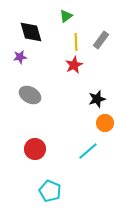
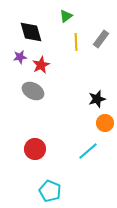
gray rectangle: moved 1 px up
red star: moved 33 px left
gray ellipse: moved 3 px right, 4 px up
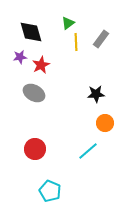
green triangle: moved 2 px right, 7 px down
gray ellipse: moved 1 px right, 2 px down
black star: moved 1 px left, 5 px up; rotated 12 degrees clockwise
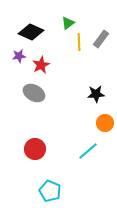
black diamond: rotated 50 degrees counterclockwise
yellow line: moved 3 px right
purple star: moved 1 px left, 1 px up
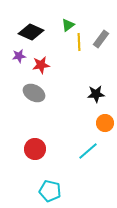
green triangle: moved 2 px down
red star: rotated 18 degrees clockwise
cyan pentagon: rotated 10 degrees counterclockwise
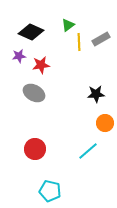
gray rectangle: rotated 24 degrees clockwise
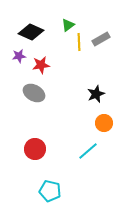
black star: rotated 18 degrees counterclockwise
orange circle: moved 1 px left
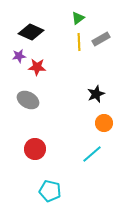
green triangle: moved 10 px right, 7 px up
red star: moved 4 px left, 2 px down; rotated 12 degrees clockwise
gray ellipse: moved 6 px left, 7 px down
cyan line: moved 4 px right, 3 px down
